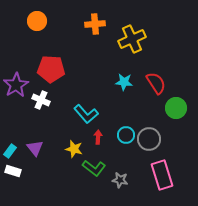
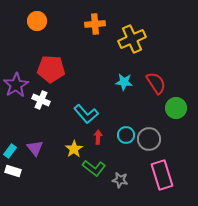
yellow star: rotated 24 degrees clockwise
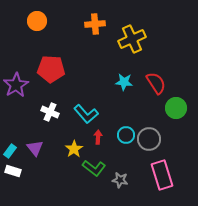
white cross: moved 9 px right, 12 px down
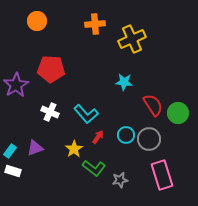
red semicircle: moved 3 px left, 22 px down
green circle: moved 2 px right, 5 px down
red arrow: rotated 32 degrees clockwise
purple triangle: rotated 48 degrees clockwise
gray star: rotated 21 degrees counterclockwise
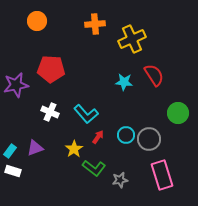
purple star: rotated 20 degrees clockwise
red semicircle: moved 1 px right, 30 px up
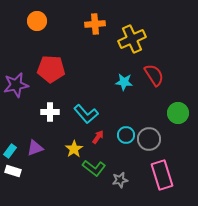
white cross: rotated 24 degrees counterclockwise
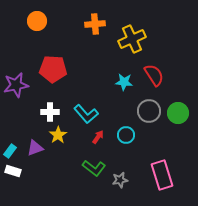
red pentagon: moved 2 px right
gray circle: moved 28 px up
yellow star: moved 16 px left, 14 px up
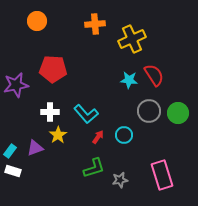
cyan star: moved 5 px right, 2 px up
cyan circle: moved 2 px left
green L-shape: rotated 55 degrees counterclockwise
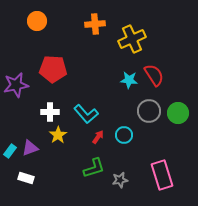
purple triangle: moved 5 px left
white rectangle: moved 13 px right, 7 px down
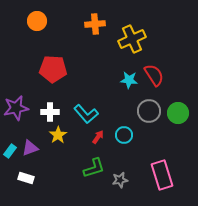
purple star: moved 23 px down
